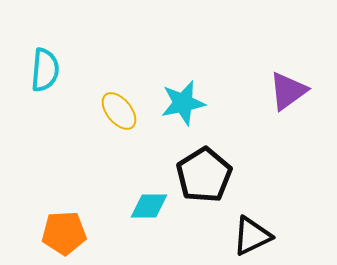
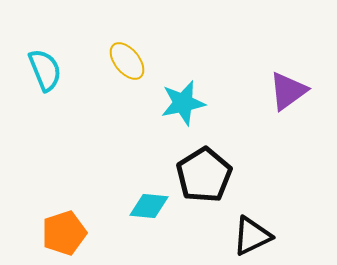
cyan semicircle: rotated 27 degrees counterclockwise
yellow ellipse: moved 8 px right, 50 px up
cyan diamond: rotated 6 degrees clockwise
orange pentagon: rotated 15 degrees counterclockwise
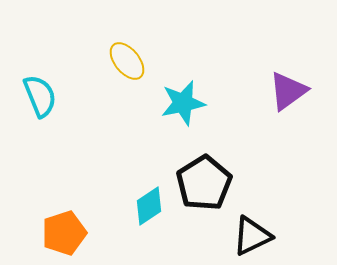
cyan semicircle: moved 5 px left, 26 px down
black pentagon: moved 8 px down
cyan diamond: rotated 39 degrees counterclockwise
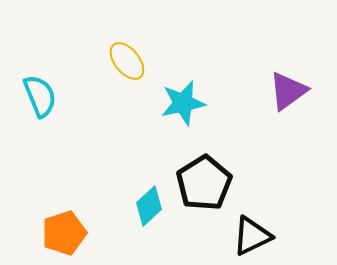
cyan diamond: rotated 9 degrees counterclockwise
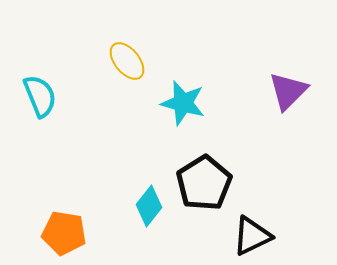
purple triangle: rotated 9 degrees counterclockwise
cyan star: rotated 27 degrees clockwise
cyan diamond: rotated 9 degrees counterclockwise
orange pentagon: rotated 27 degrees clockwise
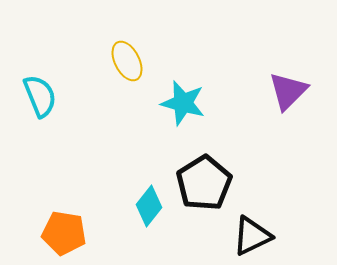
yellow ellipse: rotated 12 degrees clockwise
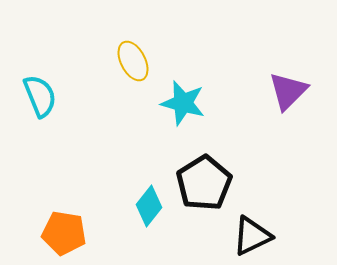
yellow ellipse: moved 6 px right
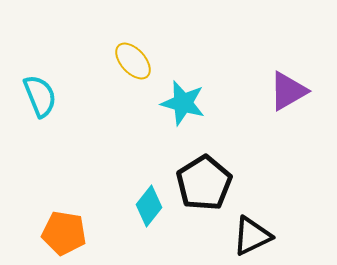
yellow ellipse: rotated 15 degrees counterclockwise
purple triangle: rotated 15 degrees clockwise
